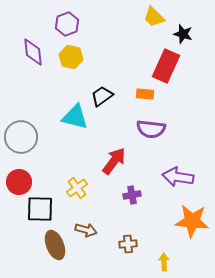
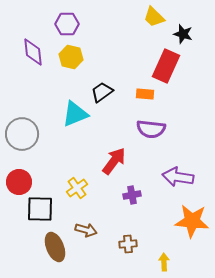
purple hexagon: rotated 20 degrees clockwise
black trapezoid: moved 4 px up
cyan triangle: moved 3 px up; rotated 36 degrees counterclockwise
gray circle: moved 1 px right, 3 px up
brown ellipse: moved 2 px down
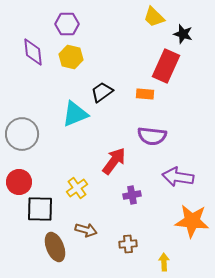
purple semicircle: moved 1 px right, 7 px down
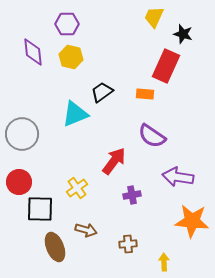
yellow trapezoid: rotated 70 degrees clockwise
purple semicircle: rotated 28 degrees clockwise
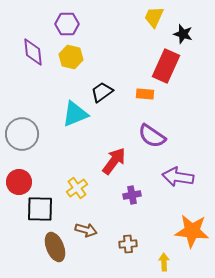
orange star: moved 10 px down
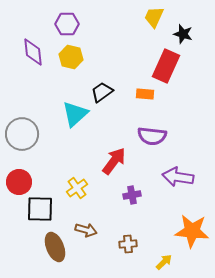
cyan triangle: rotated 20 degrees counterclockwise
purple semicircle: rotated 28 degrees counterclockwise
yellow arrow: rotated 48 degrees clockwise
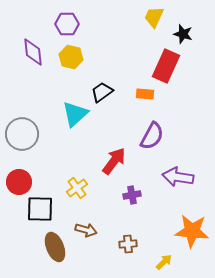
purple semicircle: rotated 68 degrees counterclockwise
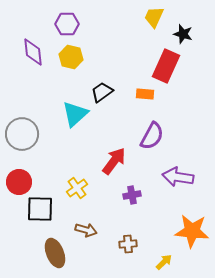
brown ellipse: moved 6 px down
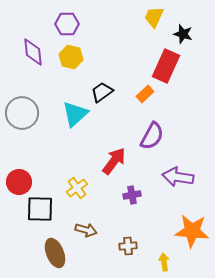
orange rectangle: rotated 48 degrees counterclockwise
gray circle: moved 21 px up
brown cross: moved 2 px down
yellow arrow: rotated 54 degrees counterclockwise
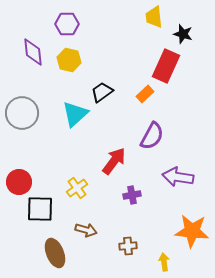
yellow trapezoid: rotated 30 degrees counterclockwise
yellow hexagon: moved 2 px left, 3 px down
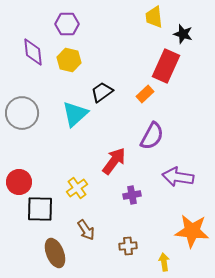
brown arrow: rotated 40 degrees clockwise
